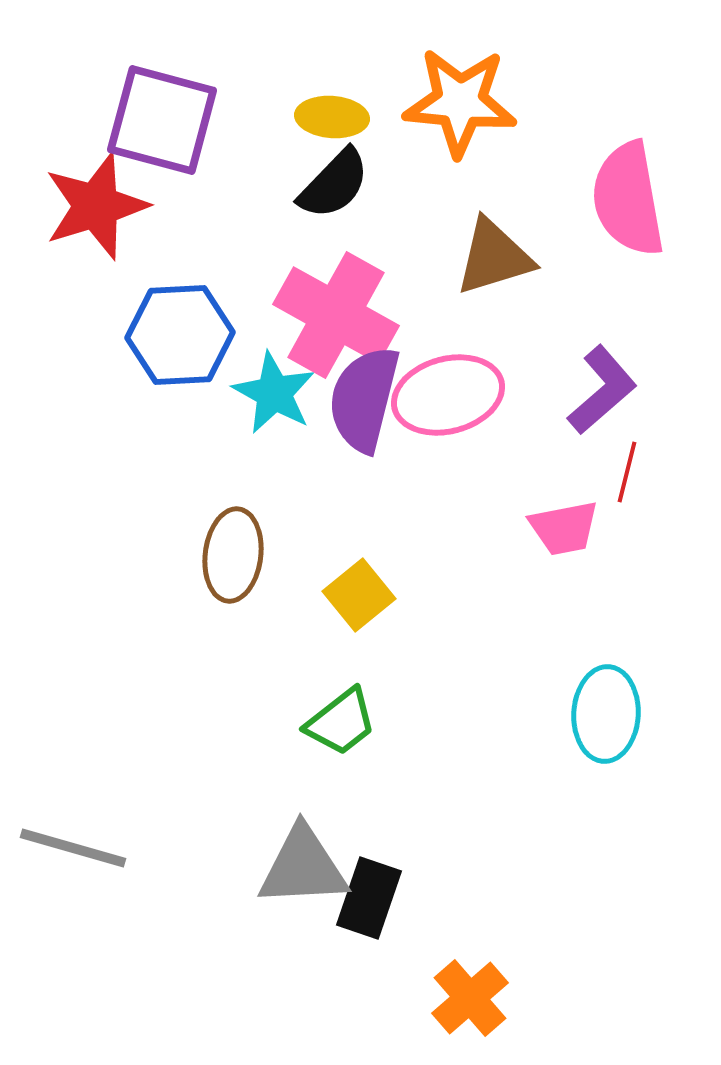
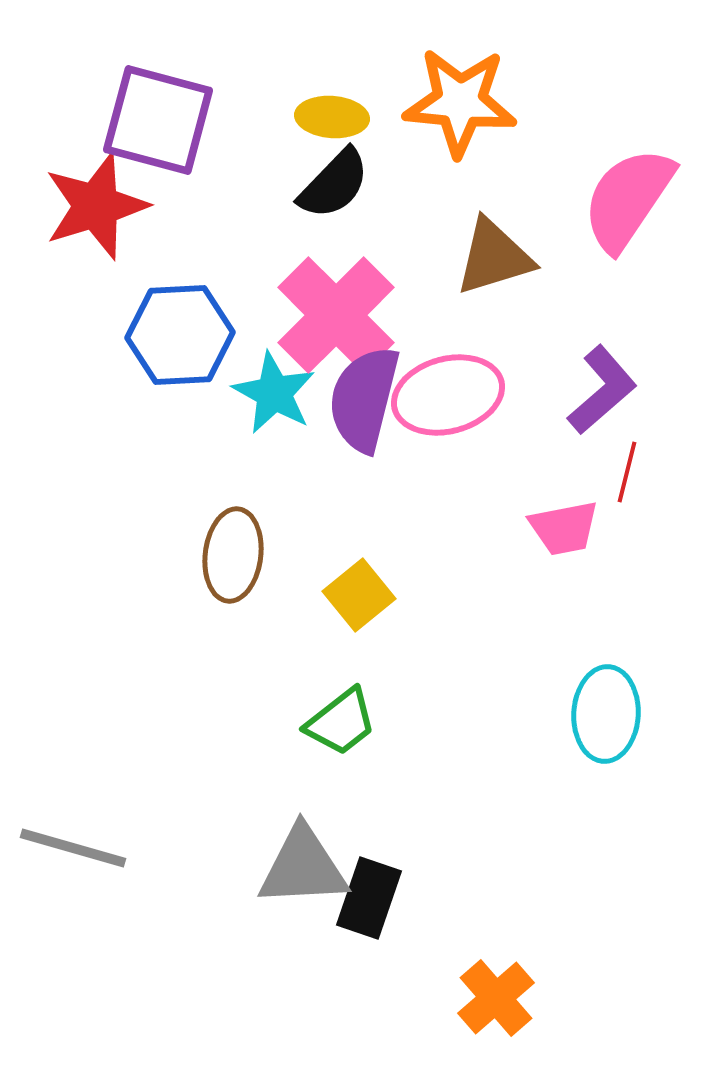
purple square: moved 4 px left
pink semicircle: rotated 44 degrees clockwise
pink cross: rotated 16 degrees clockwise
orange cross: moved 26 px right
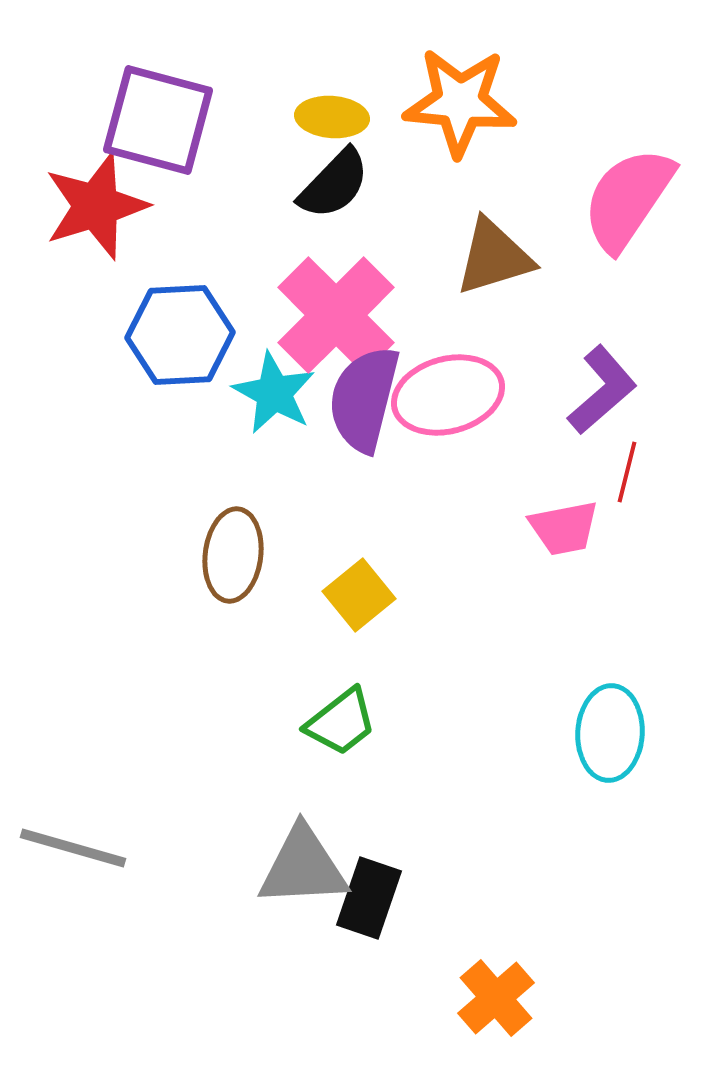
cyan ellipse: moved 4 px right, 19 px down
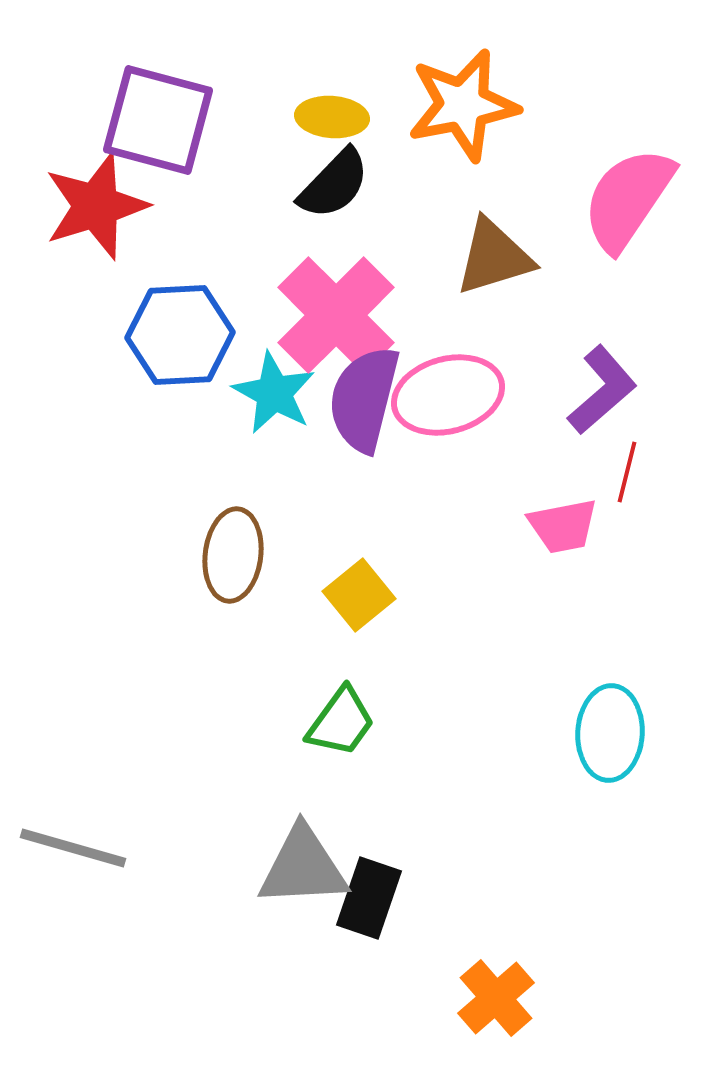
orange star: moved 3 px right, 3 px down; rotated 16 degrees counterclockwise
pink trapezoid: moved 1 px left, 2 px up
green trapezoid: rotated 16 degrees counterclockwise
